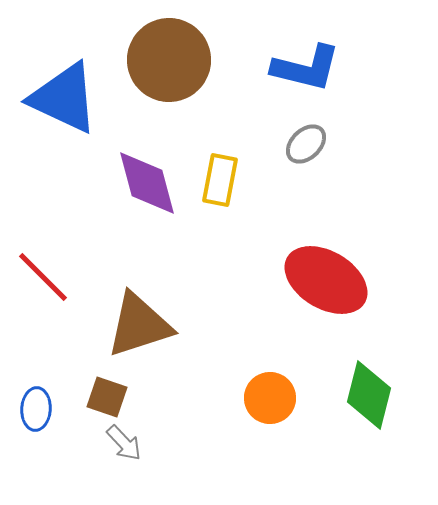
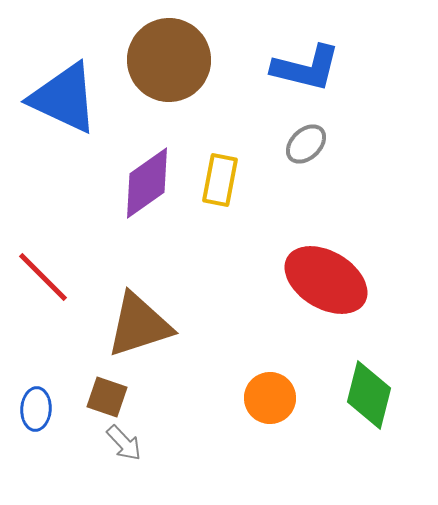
purple diamond: rotated 70 degrees clockwise
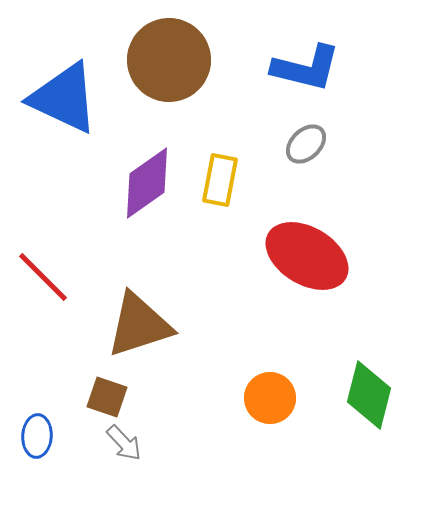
red ellipse: moved 19 px left, 24 px up
blue ellipse: moved 1 px right, 27 px down
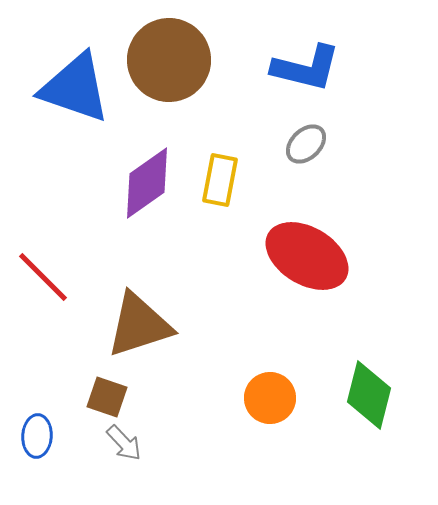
blue triangle: moved 11 px right, 10 px up; rotated 6 degrees counterclockwise
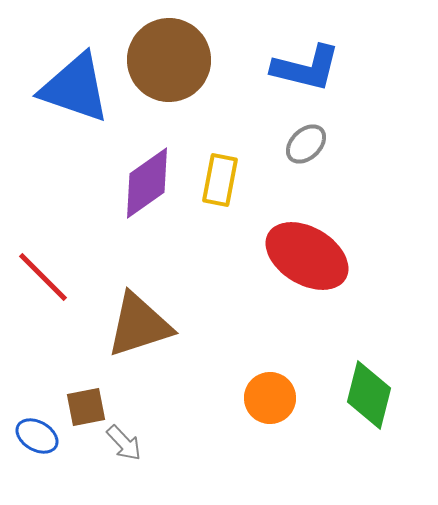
brown square: moved 21 px left, 10 px down; rotated 30 degrees counterclockwise
blue ellipse: rotated 63 degrees counterclockwise
